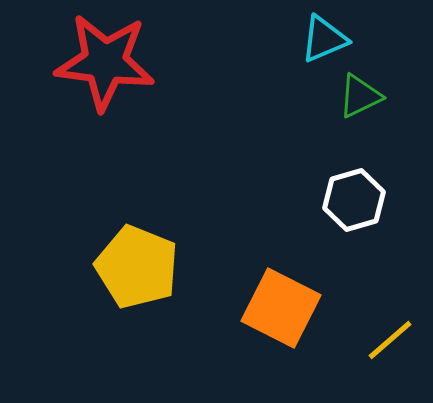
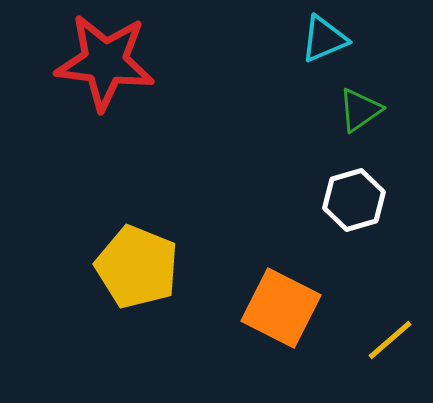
green triangle: moved 14 px down; rotated 9 degrees counterclockwise
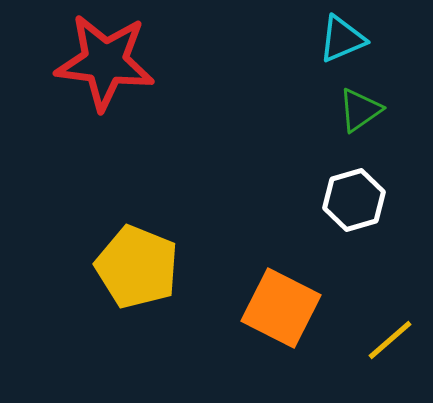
cyan triangle: moved 18 px right
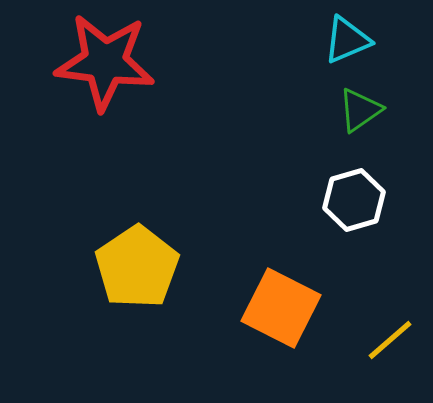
cyan triangle: moved 5 px right, 1 px down
yellow pentagon: rotated 16 degrees clockwise
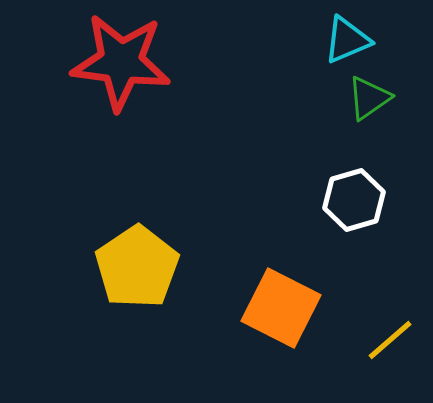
red star: moved 16 px right
green triangle: moved 9 px right, 12 px up
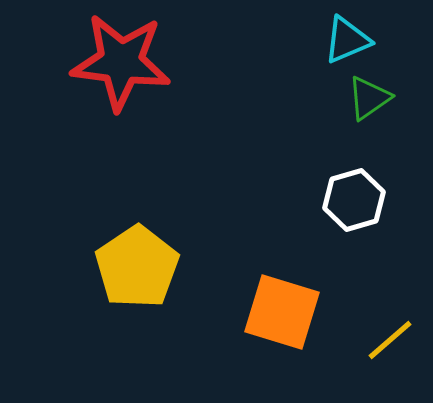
orange square: moved 1 px right, 4 px down; rotated 10 degrees counterclockwise
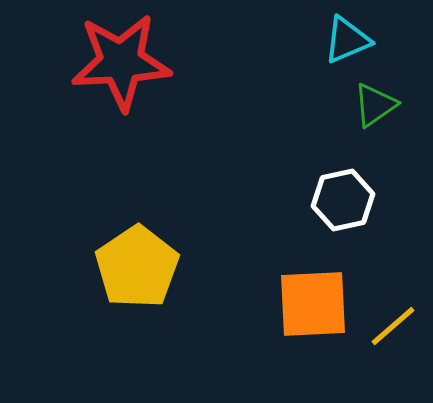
red star: rotated 10 degrees counterclockwise
green triangle: moved 6 px right, 7 px down
white hexagon: moved 11 px left; rotated 4 degrees clockwise
orange square: moved 31 px right, 8 px up; rotated 20 degrees counterclockwise
yellow line: moved 3 px right, 14 px up
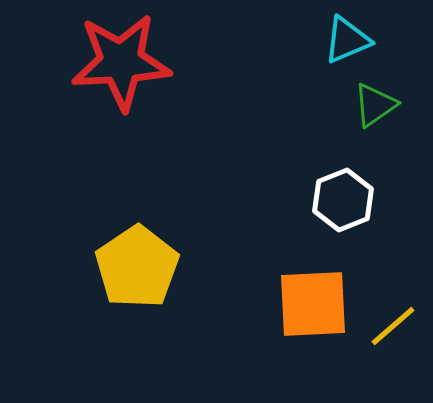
white hexagon: rotated 10 degrees counterclockwise
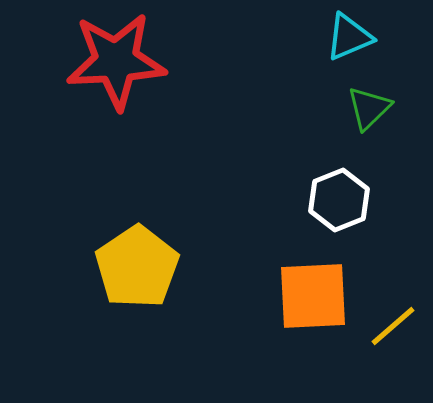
cyan triangle: moved 2 px right, 3 px up
red star: moved 5 px left, 1 px up
green triangle: moved 6 px left, 3 px down; rotated 9 degrees counterclockwise
white hexagon: moved 4 px left
orange square: moved 8 px up
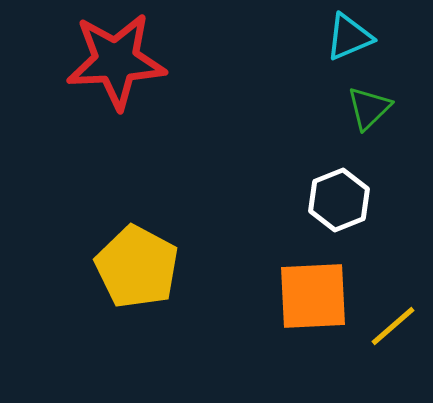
yellow pentagon: rotated 10 degrees counterclockwise
